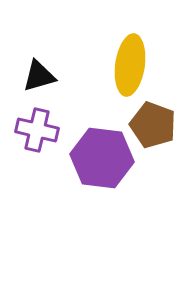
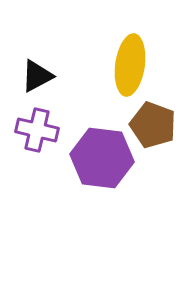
black triangle: moved 2 px left; rotated 12 degrees counterclockwise
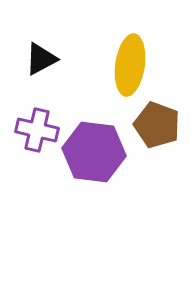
black triangle: moved 4 px right, 17 px up
brown pentagon: moved 4 px right
purple hexagon: moved 8 px left, 6 px up
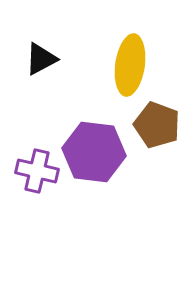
purple cross: moved 41 px down
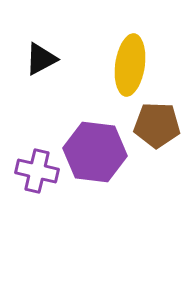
brown pentagon: rotated 18 degrees counterclockwise
purple hexagon: moved 1 px right
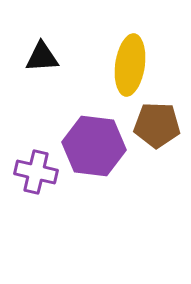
black triangle: moved 1 px right, 2 px up; rotated 24 degrees clockwise
purple hexagon: moved 1 px left, 6 px up
purple cross: moved 1 px left, 1 px down
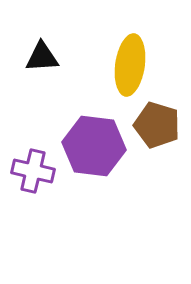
brown pentagon: rotated 15 degrees clockwise
purple cross: moved 3 px left, 1 px up
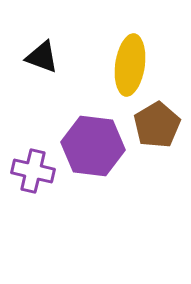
black triangle: rotated 24 degrees clockwise
brown pentagon: rotated 24 degrees clockwise
purple hexagon: moved 1 px left
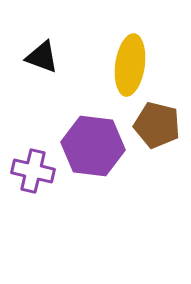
brown pentagon: rotated 27 degrees counterclockwise
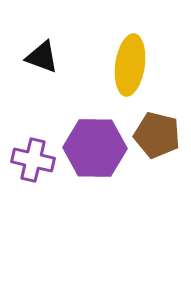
brown pentagon: moved 10 px down
purple hexagon: moved 2 px right, 2 px down; rotated 6 degrees counterclockwise
purple cross: moved 11 px up
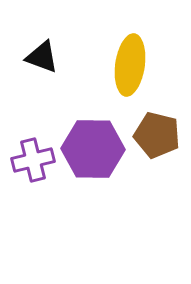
purple hexagon: moved 2 px left, 1 px down
purple cross: rotated 27 degrees counterclockwise
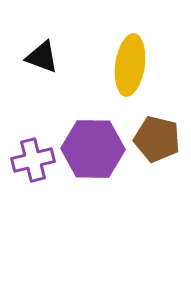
brown pentagon: moved 4 px down
